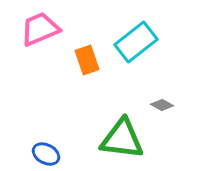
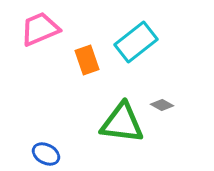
green triangle: moved 16 px up
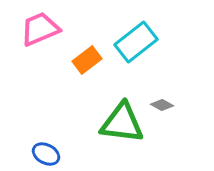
orange rectangle: rotated 72 degrees clockwise
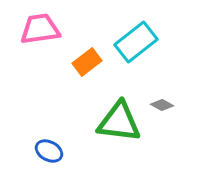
pink trapezoid: rotated 15 degrees clockwise
orange rectangle: moved 2 px down
green triangle: moved 3 px left, 1 px up
blue ellipse: moved 3 px right, 3 px up
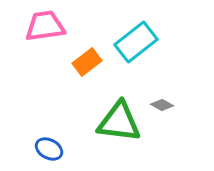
pink trapezoid: moved 5 px right, 3 px up
blue ellipse: moved 2 px up
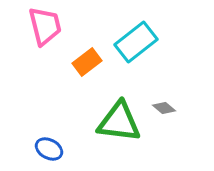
pink trapezoid: rotated 84 degrees clockwise
gray diamond: moved 2 px right, 3 px down; rotated 10 degrees clockwise
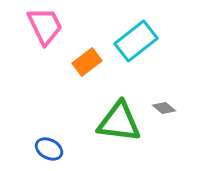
pink trapezoid: rotated 12 degrees counterclockwise
cyan rectangle: moved 1 px up
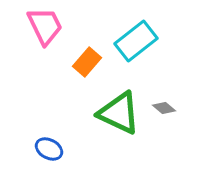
orange rectangle: rotated 12 degrees counterclockwise
green triangle: moved 9 px up; rotated 18 degrees clockwise
